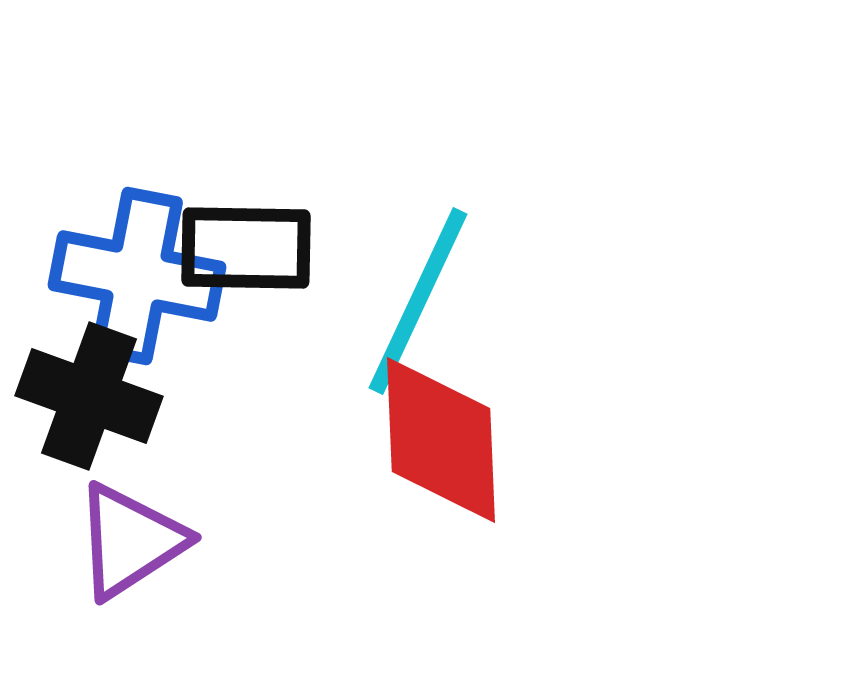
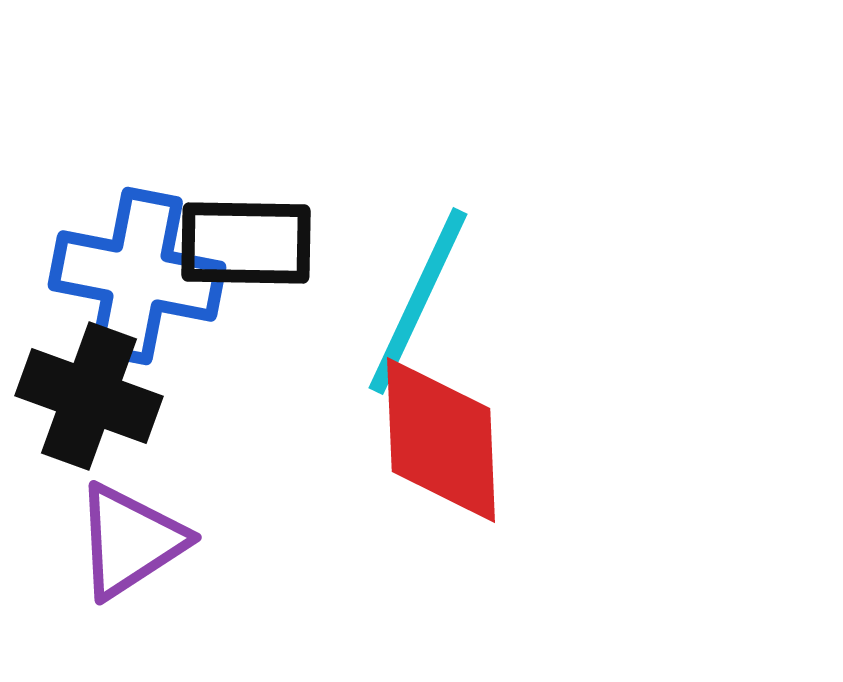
black rectangle: moved 5 px up
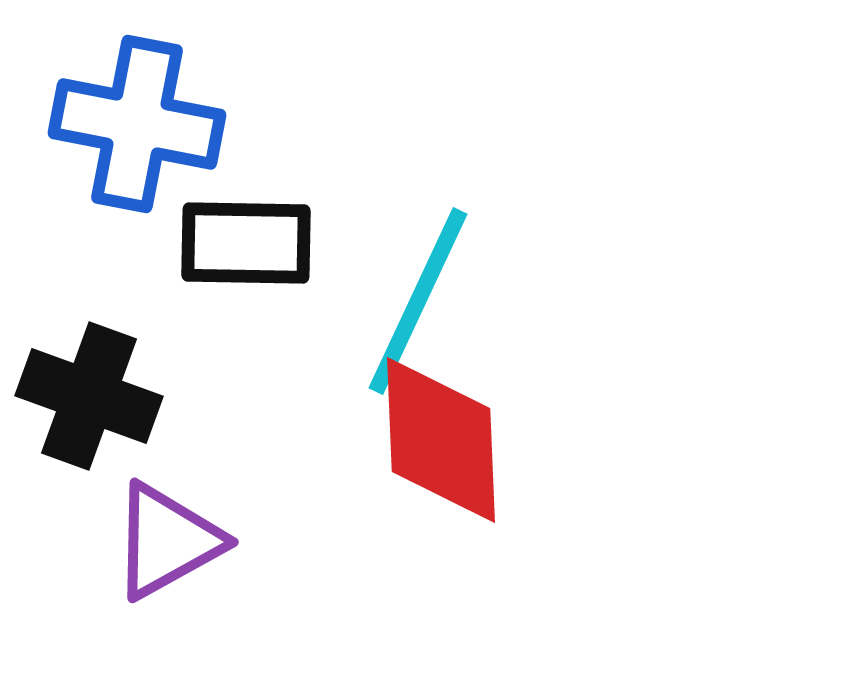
blue cross: moved 152 px up
purple triangle: moved 37 px right; rotated 4 degrees clockwise
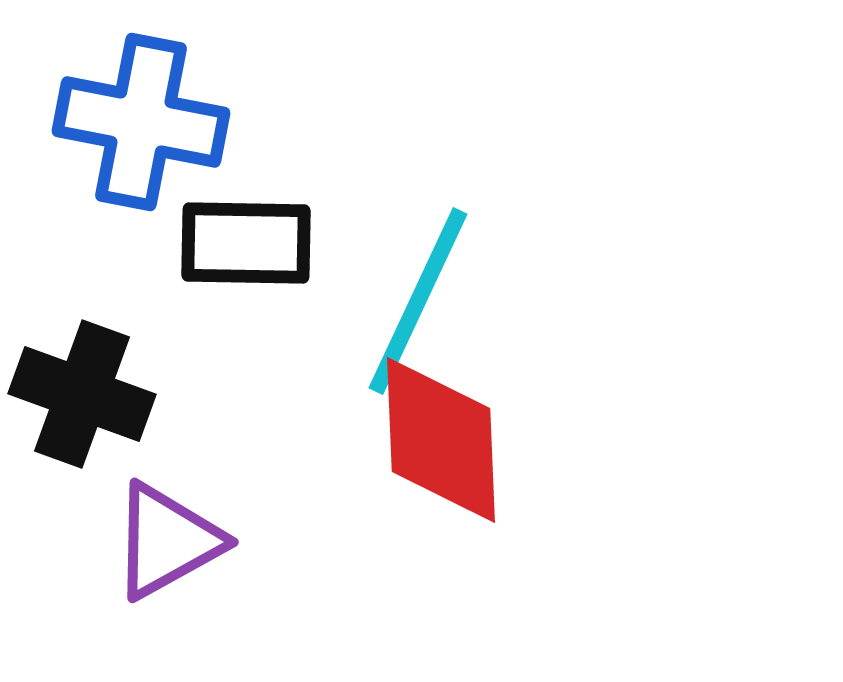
blue cross: moved 4 px right, 2 px up
black cross: moved 7 px left, 2 px up
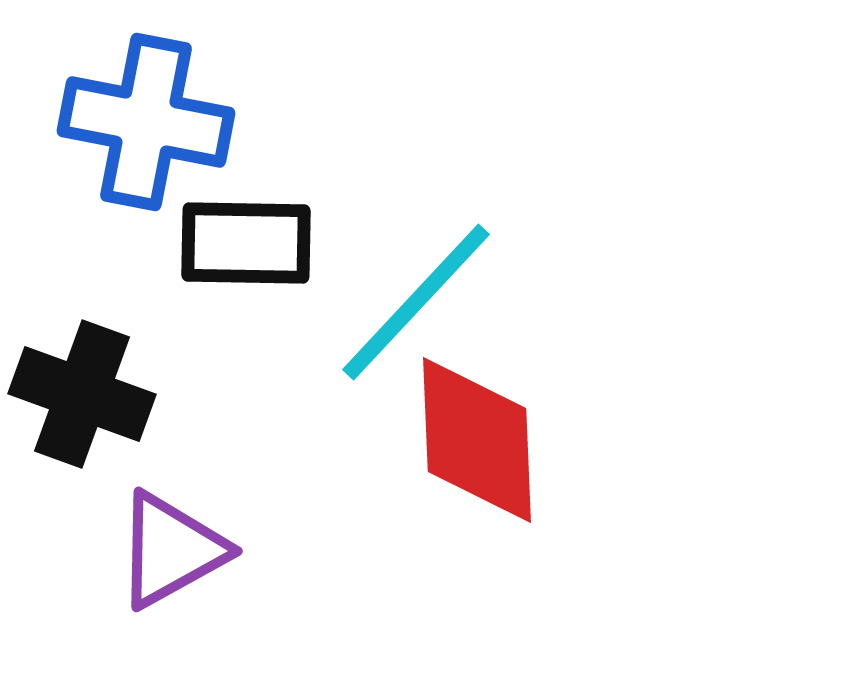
blue cross: moved 5 px right
cyan line: moved 2 px left, 1 px down; rotated 18 degrees clockwise
red diamond: moved 36 px right
purple triangle: moved 4 px right, 9 px down
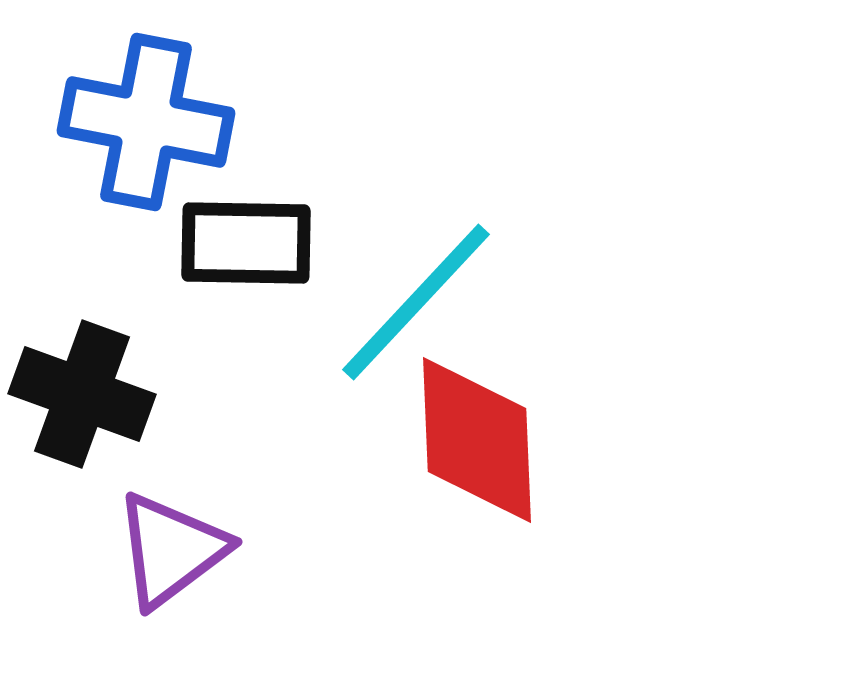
purple triangle: rotated 8 degrees counterclockwise
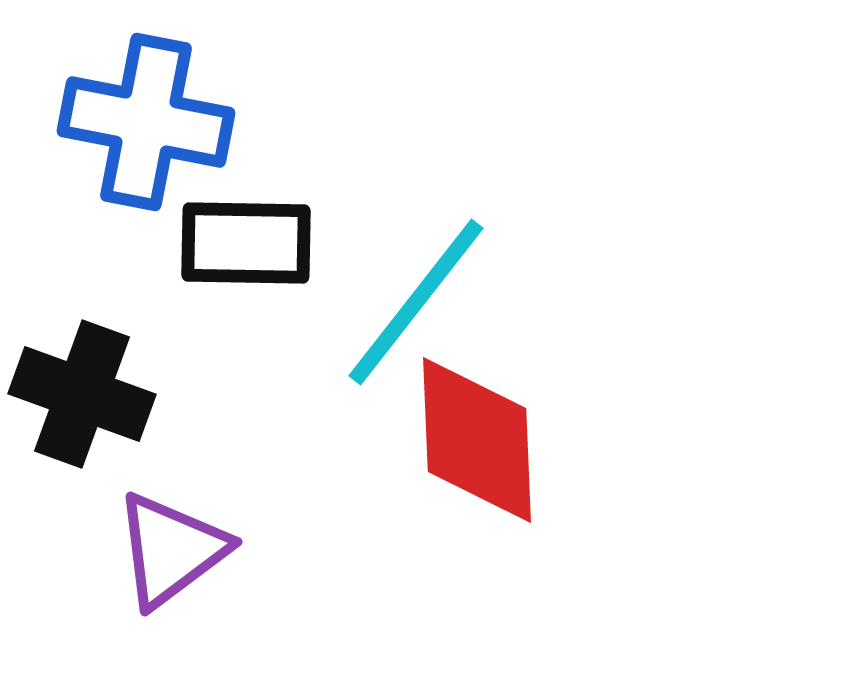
cyan line: rotated 5 degrees counterclockwise
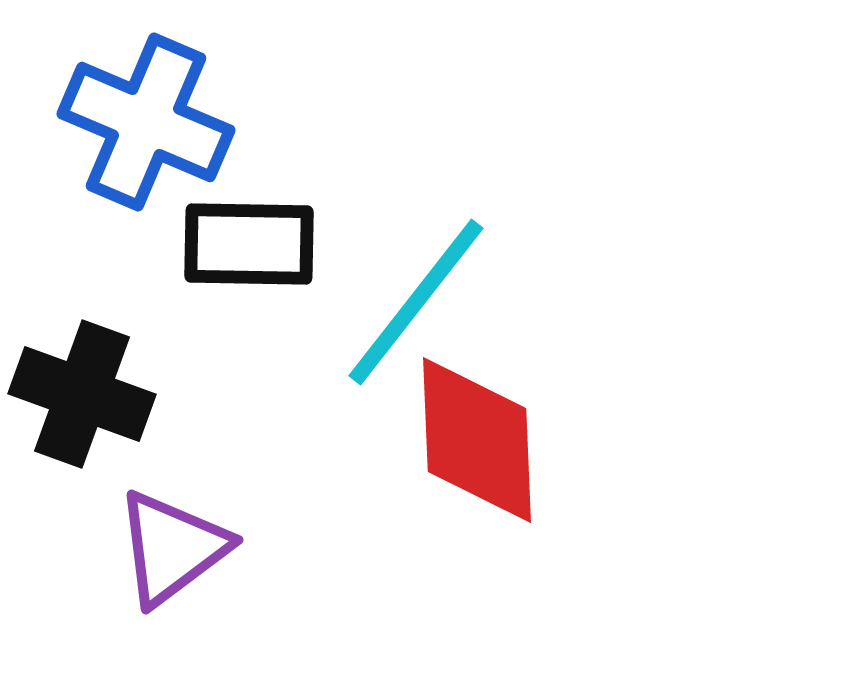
blue cross: rotated 12 degrees clockwise
black rectangle: moved 3 px right, 1 px down
purple triangle: moved 1 px right, 2 px up
